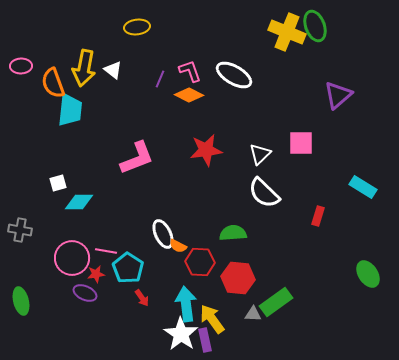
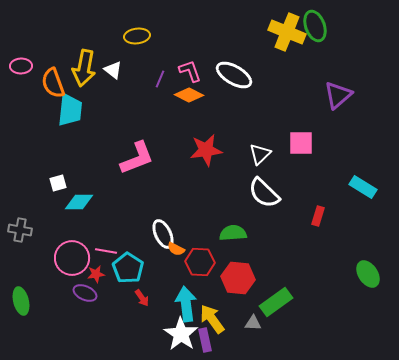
yellow ellipse at (137, 27): moved 9 px down
orange semicircle at (178, 246): moved 2 px left, 3 px down
gray triangle at (253, 314): moved 9 px down
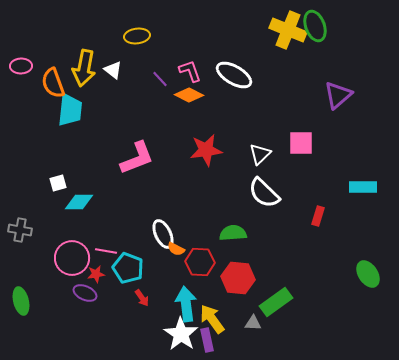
yellow cross at (287, 32): moved 1 px right, 2 px up
purple line at (160, 79): rotated 66 degrees counterclockwise
cyan rectangle at (363, 187): rotated 32 degrees counterclockwise
cyan pentagon at (128, 268): rotated 12 degrees counterclockwise
purple rectangle at (205, 340): moved 2 px right
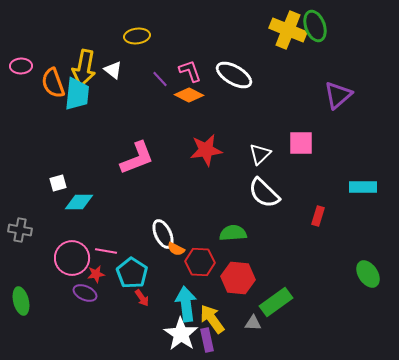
cyan trapezoid at (70, 110): moved 7 px right, 16 px up
cyan pentagon at (128, 268): moved 4 px right, 5 px down; rotated 12 degrees clockwise
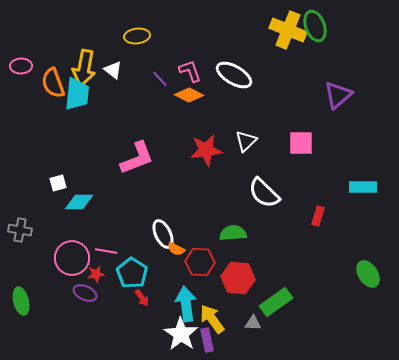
white triangle at (260, 154): moved 14 px left, 13 px up
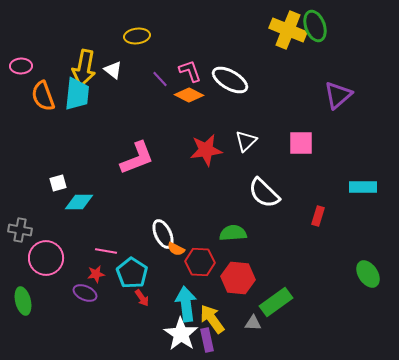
white ellipse at (234, 75): moved 4 px left, 5 px down
orange semicircle at (53, 83): moved 10 px left, 13 px down
pink circle at (72, 258): moved 26 px left
green ellipse at (21, 301): moved 2 px right
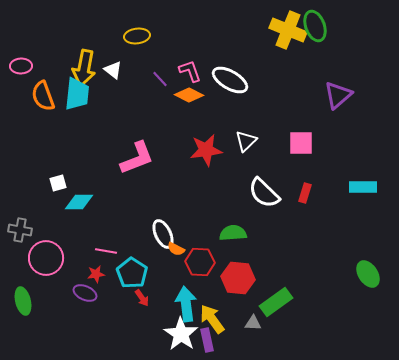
red rectangle at (318, 216): moved 13 px left, 23 px up
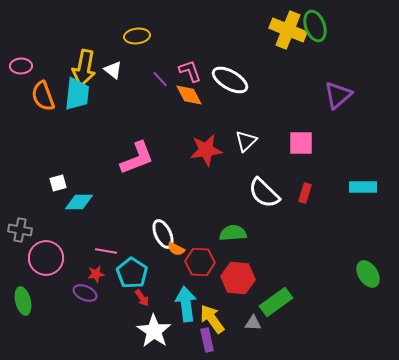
orange diamond at (189, 95): rotated 36 degrees clockwise
white star at (181, 334): moved 27 px left, 3 px up
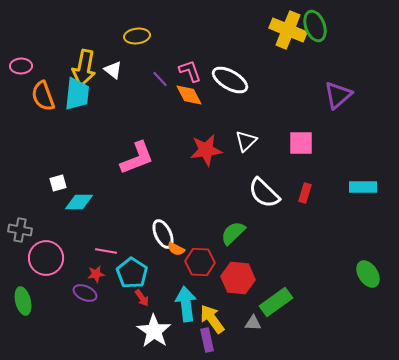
green semicircle at (233, 233): rotated 40 degrees counterclockwise
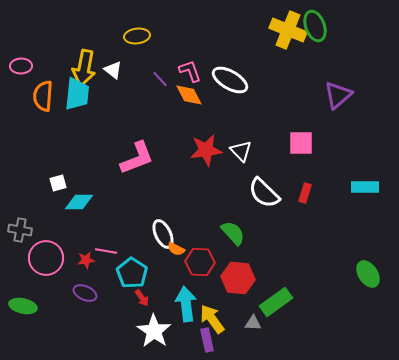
orange semicircle at (43, 96): rotated 24 degrees clockwise
white triangle at (246, 141): moved 5 px left, 10 px down; rotated 30 degrees counterclockwise
cyan rectangle at (363, 187): moved 2 px right
green semicircle at (233, 233): rotated 92 degrees clockwise
red star at (96, 274): moved 10 px left, 14 px up
green ellipse at (23, 301): moved 5 px down; rotated 64 degrees counterclockwise
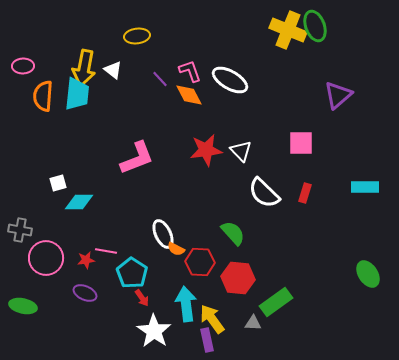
pink ellipse at (21, 66): moved 2 px right
